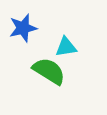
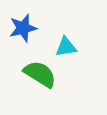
green semicircle: moved 9 px left, 3 px down
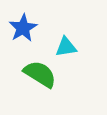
blue star: rotated 16 degrees counterclockwise
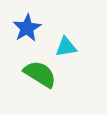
blue star: moved 4 px right
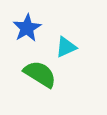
cyan triangle: rotated 15 degrees counterclockwise
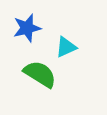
blue star: rotated 16 degrees clockwise
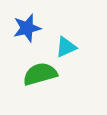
green semicircle: rotated 48 degrees counterclockwise
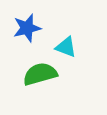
cyan triangle: rotated 45 degrees clockwise
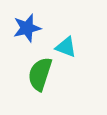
green semicircle: rotated 56 degrees counterclockwise
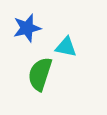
cyan triangle: rotated 10 degrees counterclockwise
